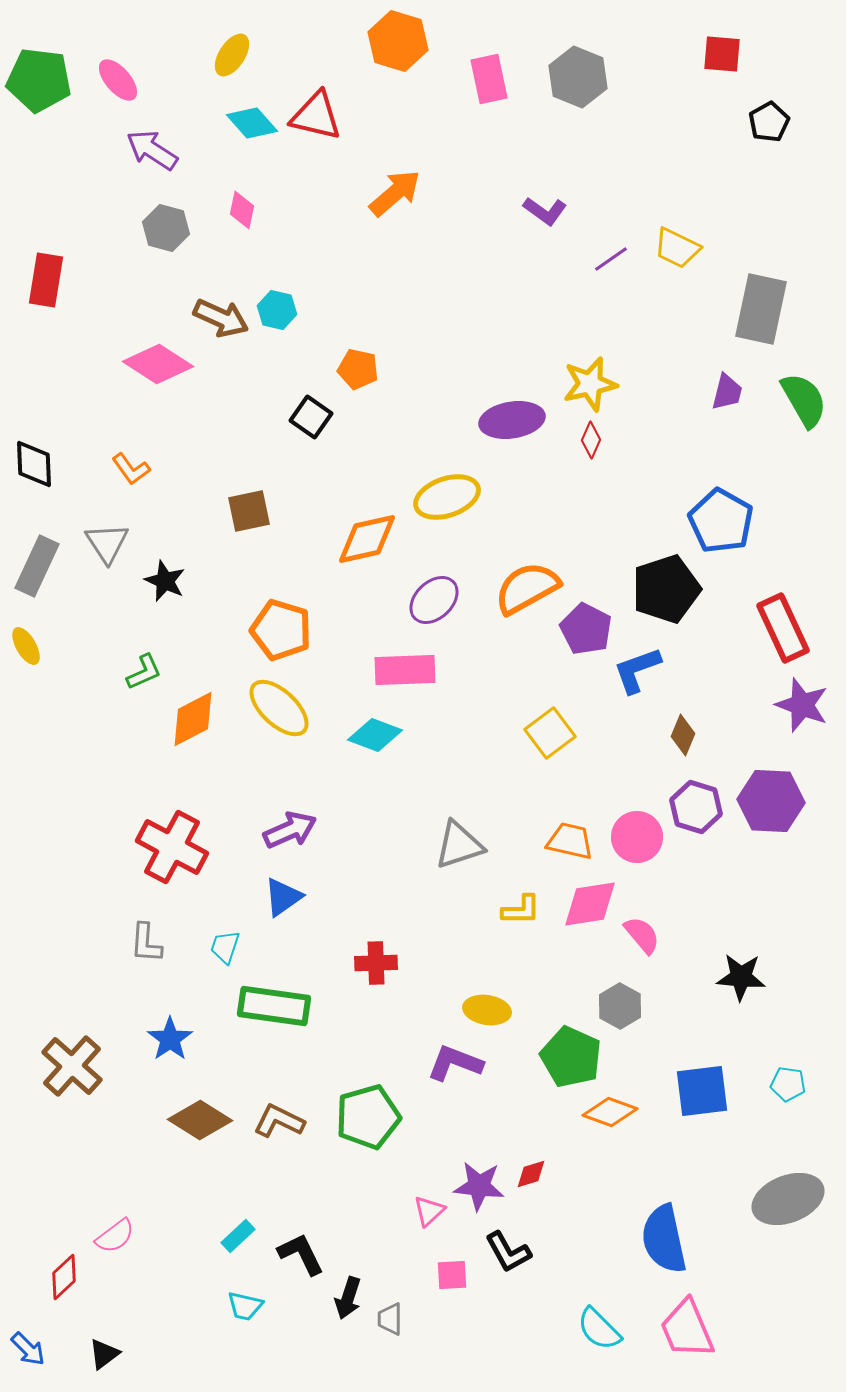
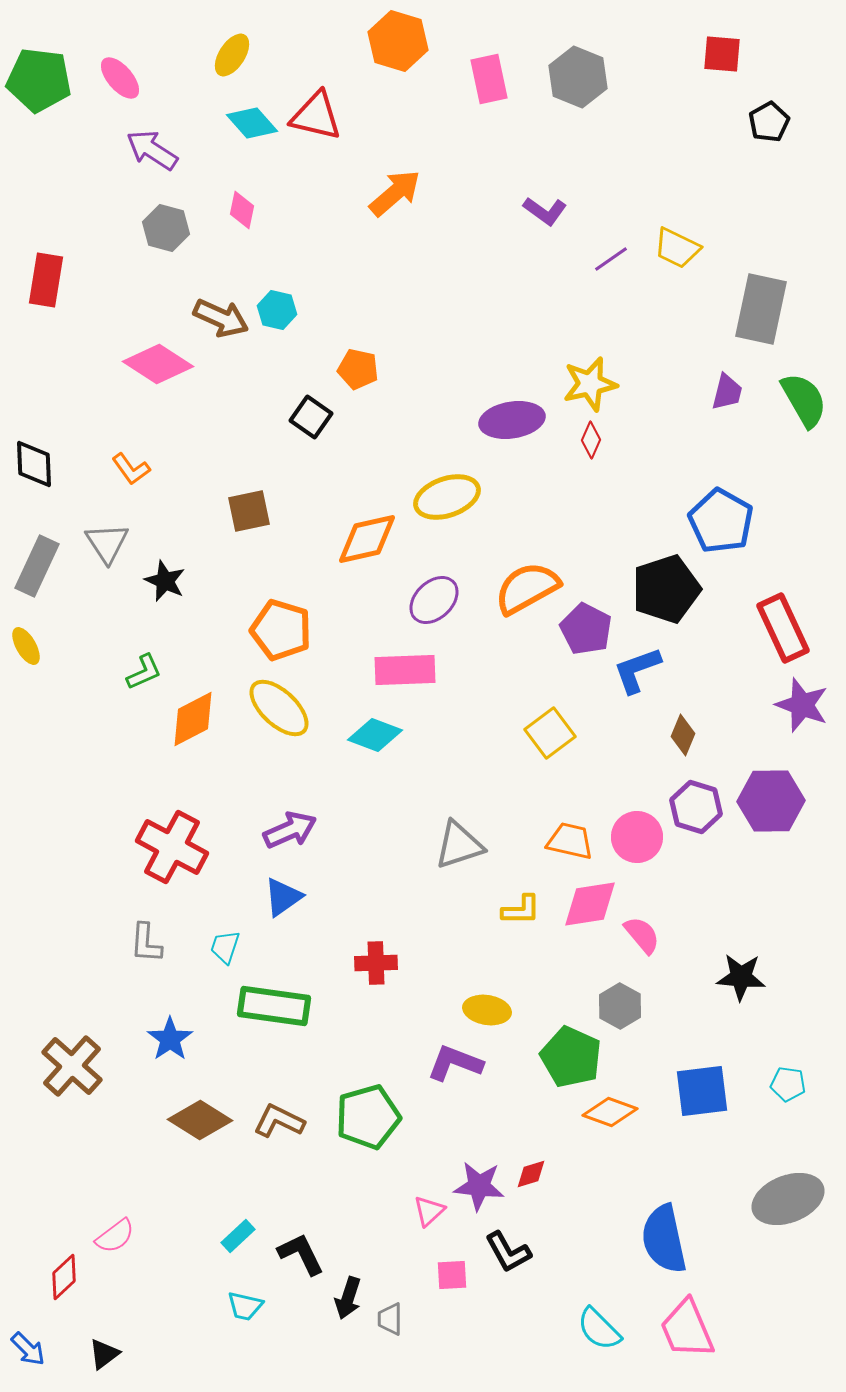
pink ellipse at (118, 80): moved 2 px right, 2 px up
purple hexagon at (771, 801): rotated 4 degrees counterclockwise
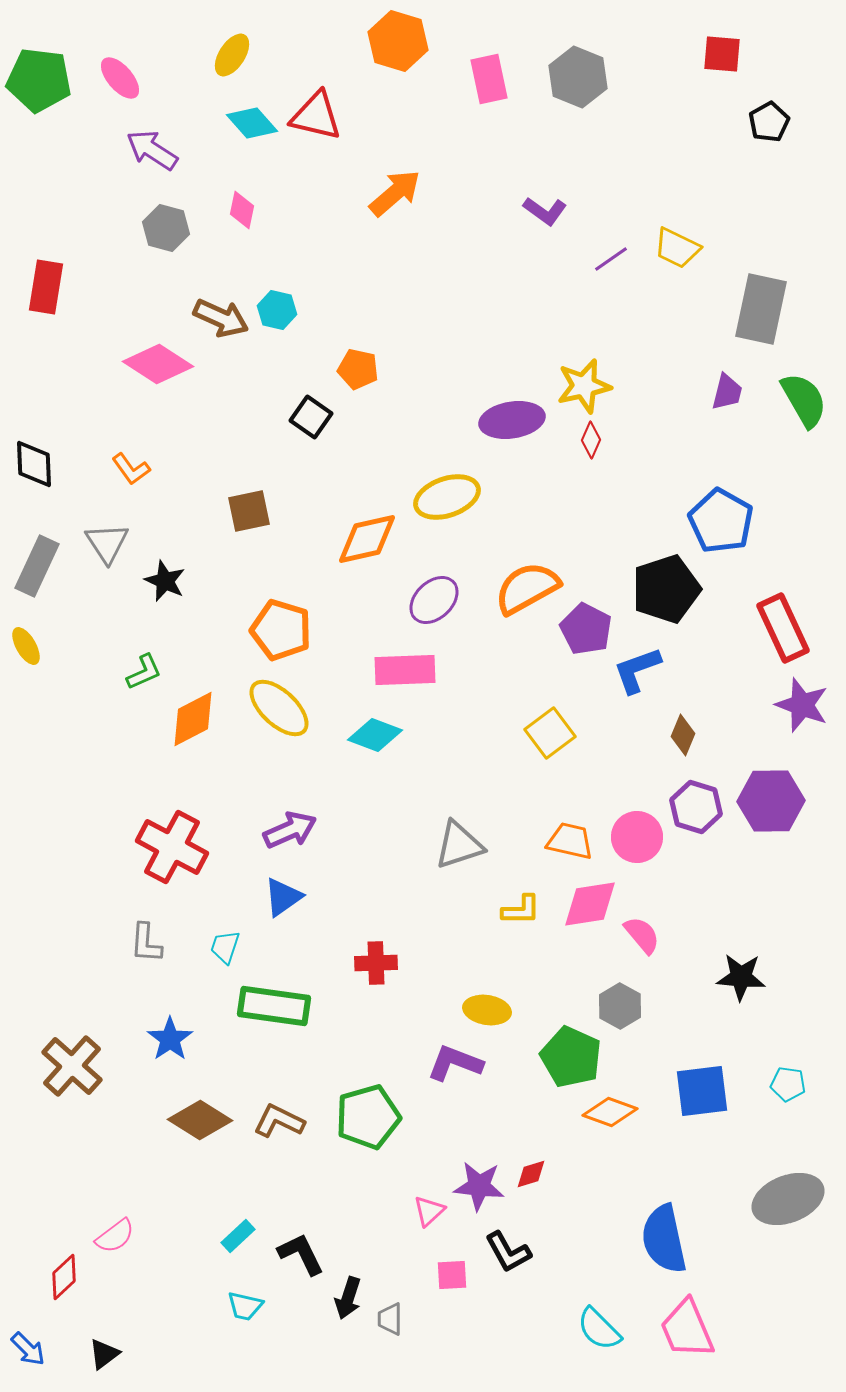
red rectangle at (46, 280): moved 7 px down
yellow star at (590, 384): moved 6 px left, 2 px down
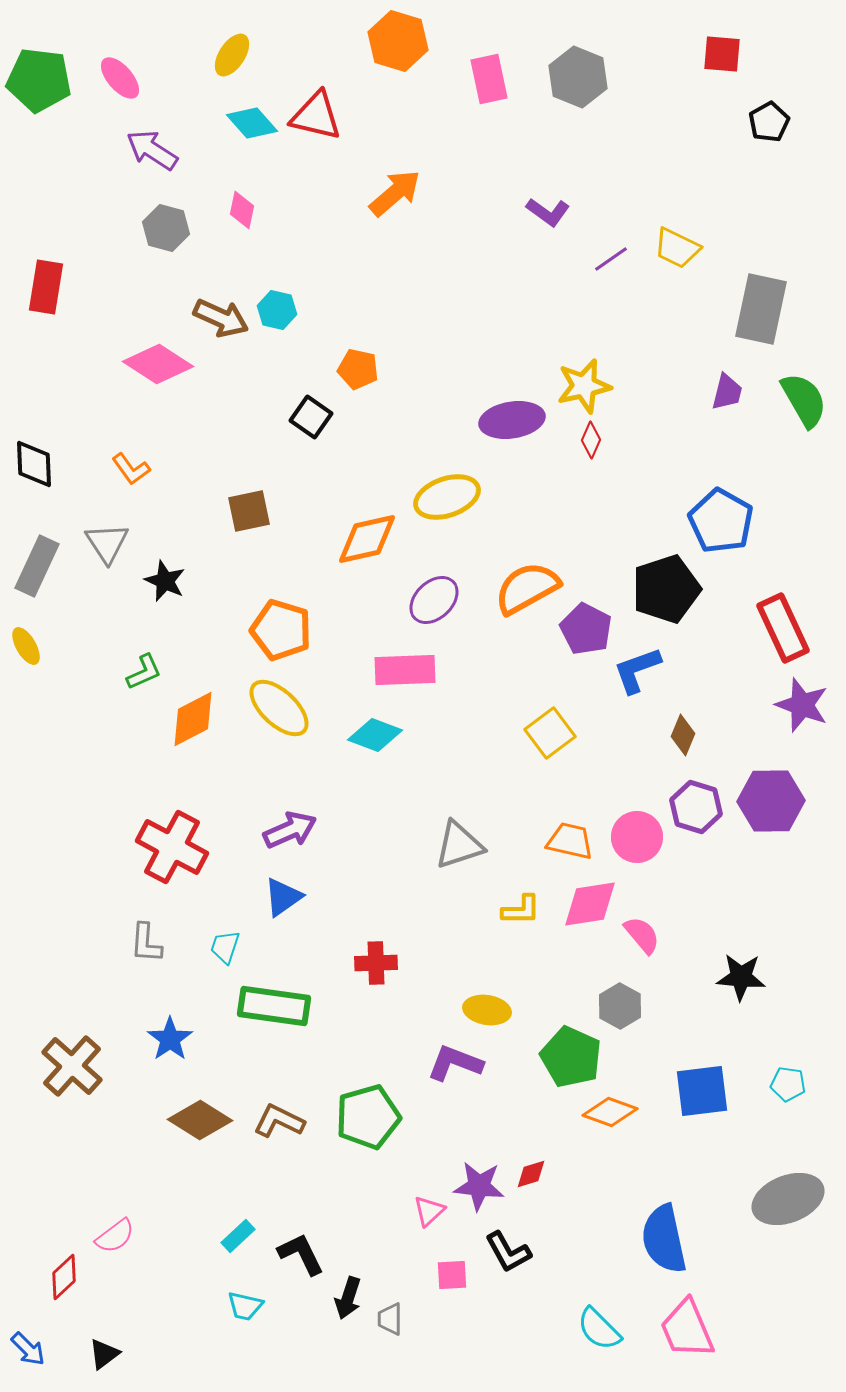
purple L-shape at (545, 211): moved 3 px right, 1 px down
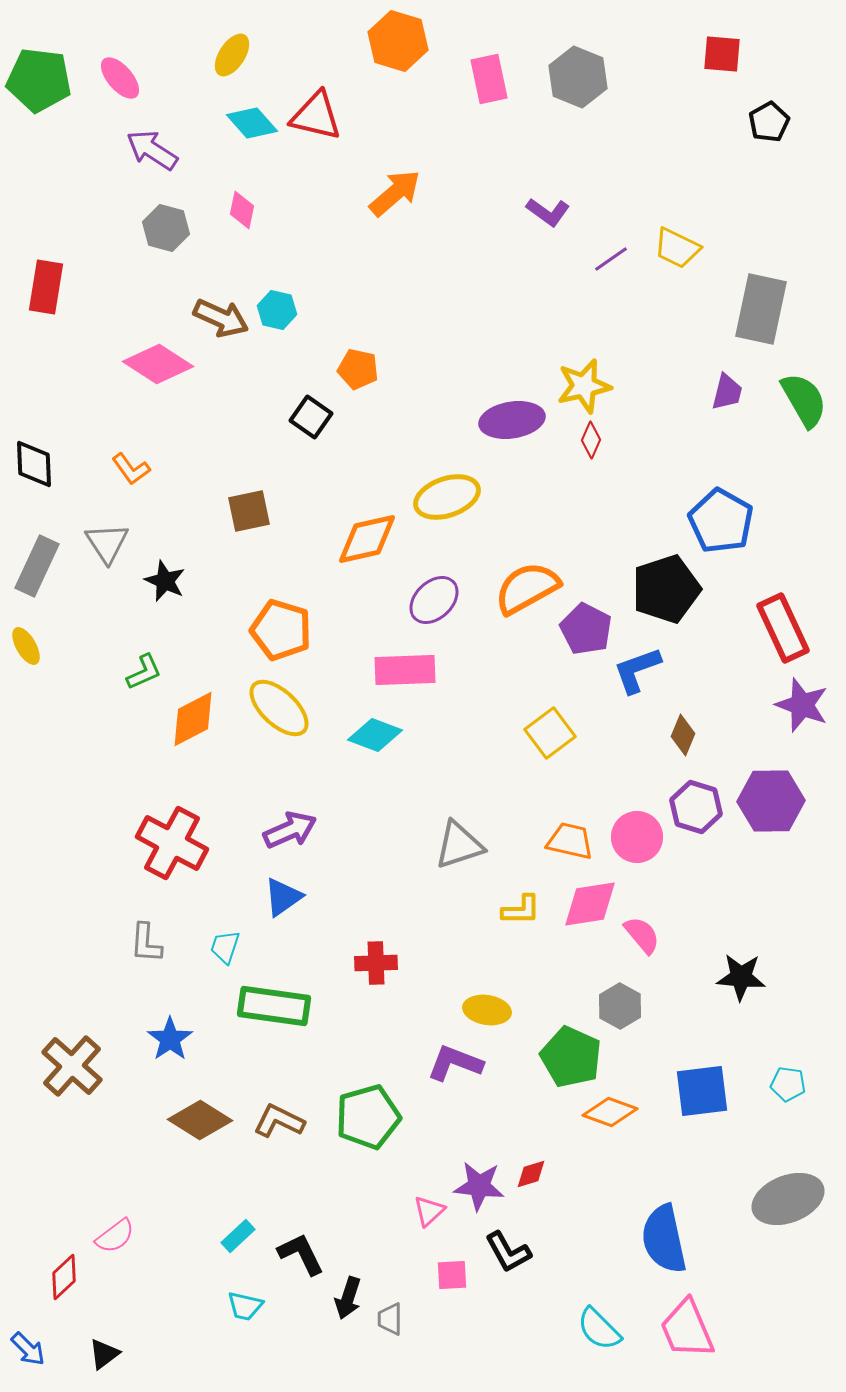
red cross at (172, 847): moved 4 px up
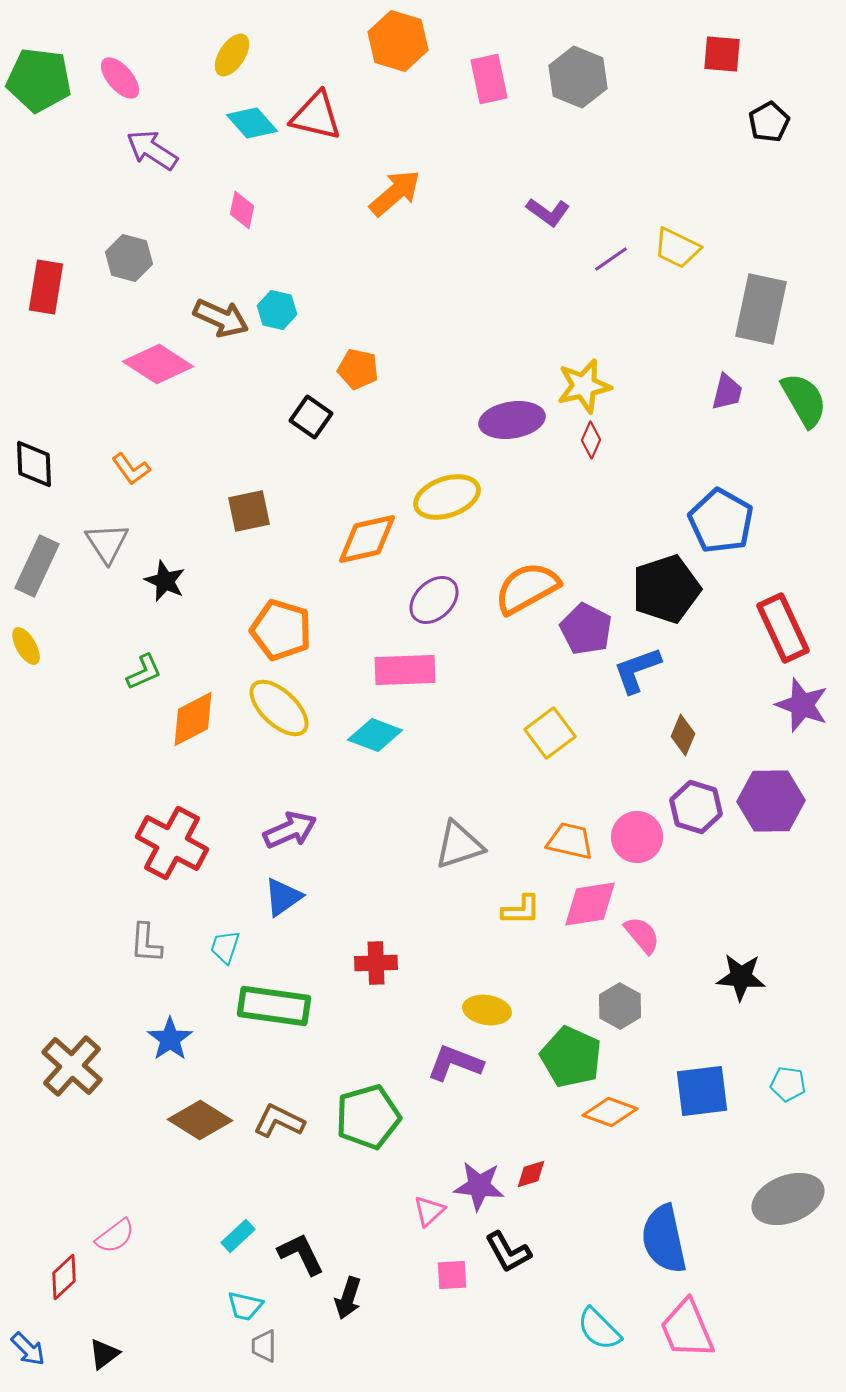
gray hexagon at (166, 228): moved 37 px left, 30 px down
gray trapezoid at (390, 1319): moved 126 px left, 27 px down
